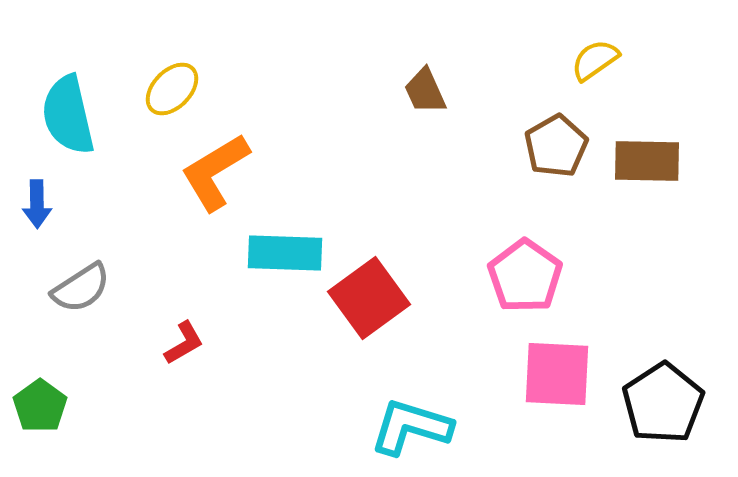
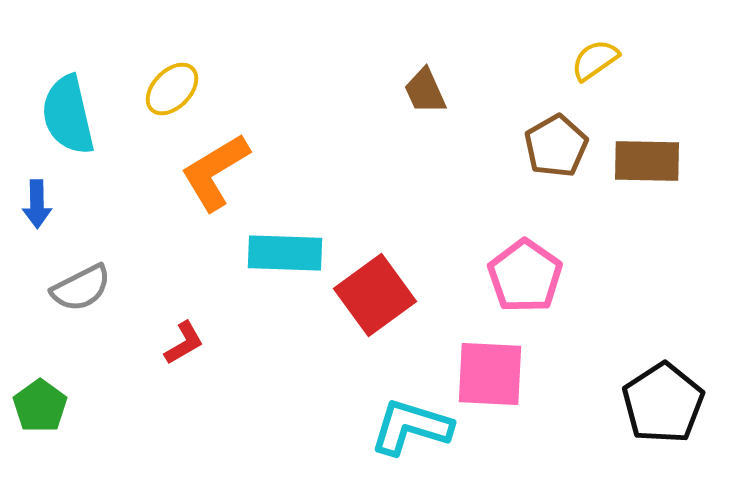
gray semicircle: rotated 6 degrees clockwise
red square: moved 6 px right, 3 px up
pink square: moved 67 px left
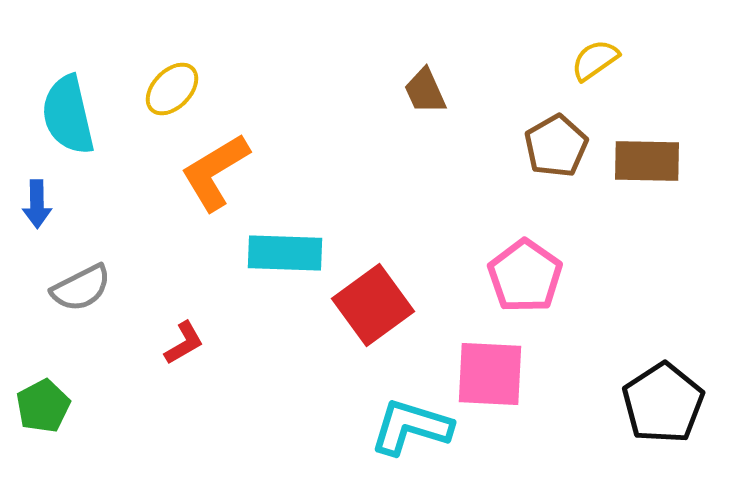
red square: moved 2 px left, 10 px down
green pentagon: moved 3 px right; rotated 8 degrees clockwise
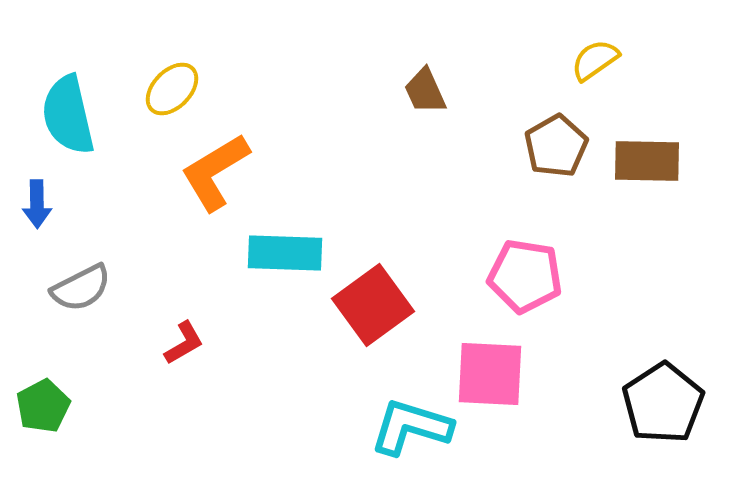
pink pentagon: rotated 26 degrees counterclockwise
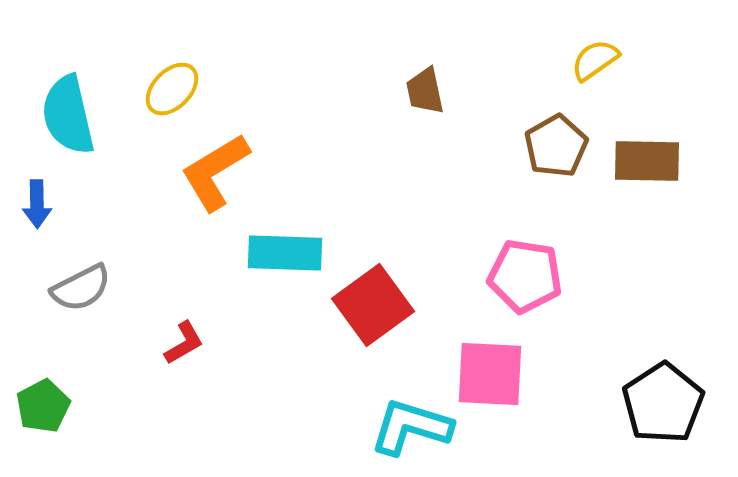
brown trapezoid: rotated 12 degrees clockwise
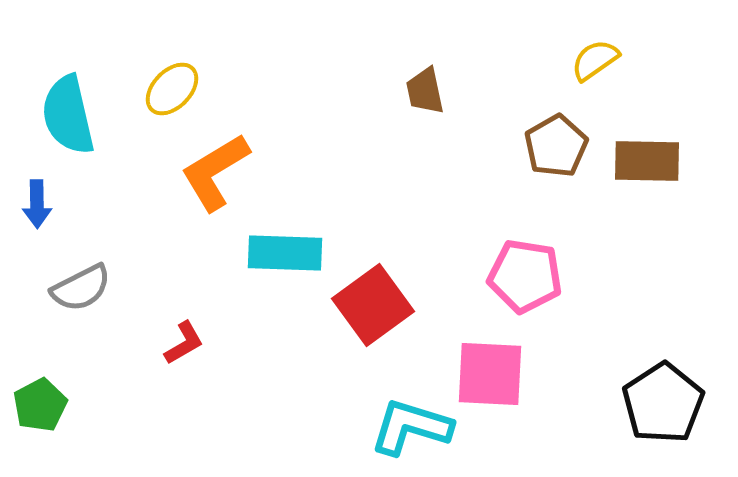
green pentagon: moved 3 px left, 1 px up
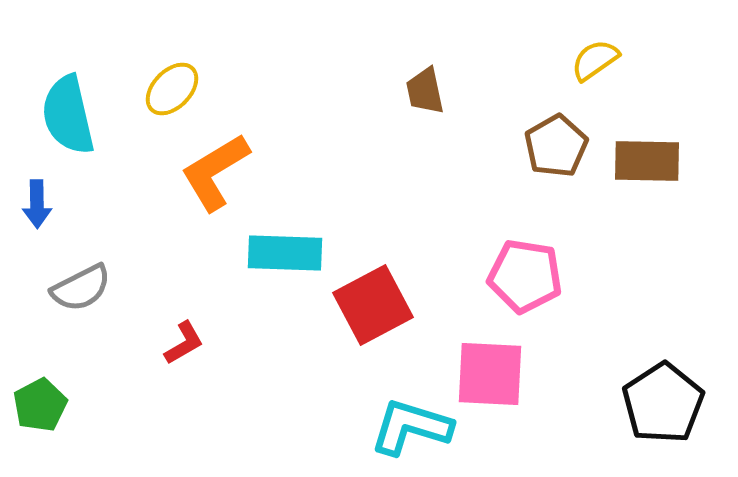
red square: rotated 8 degrees clockwise
